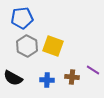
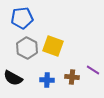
gray hexagon: moved 2 px down
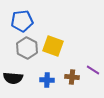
blue pentagon: moved 3 px down
black semicircle: rotated 24 degrees counterclockwise
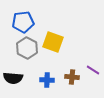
blue pentagon: moved 1 px right, 1 px down
yellow square: moved 4 px up
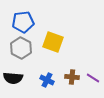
gray hexagon: moved 6 px left
purple line: moved 8 px down
blue cross: rotated 24 degrees clockwise
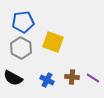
black semicircle: rotated 24 degrees clockwise
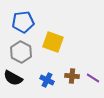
gray hexagon: moved 4 px down
brown cross: moved 1 px up
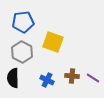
gray hexagon: moved 1 px right
black semicircle: rotated 60 degrees clockwise
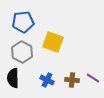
brown cross: moved 4 px down
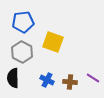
brown cross: moved 2 px left, 2 px down
